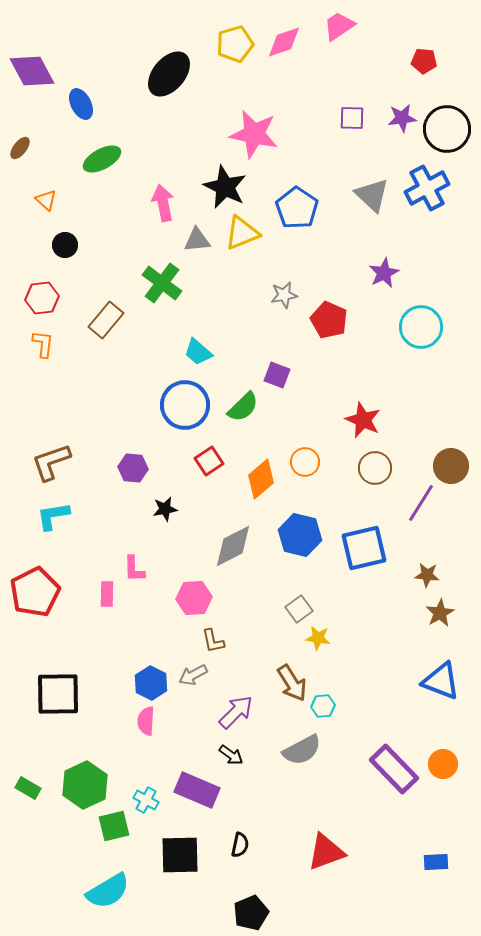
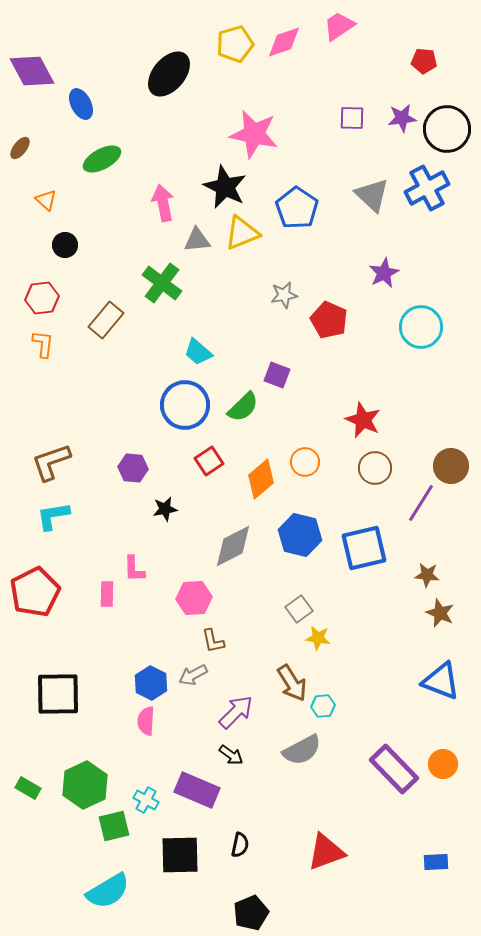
brown star at (440, 613): rotated 20 degrees counterclockwise
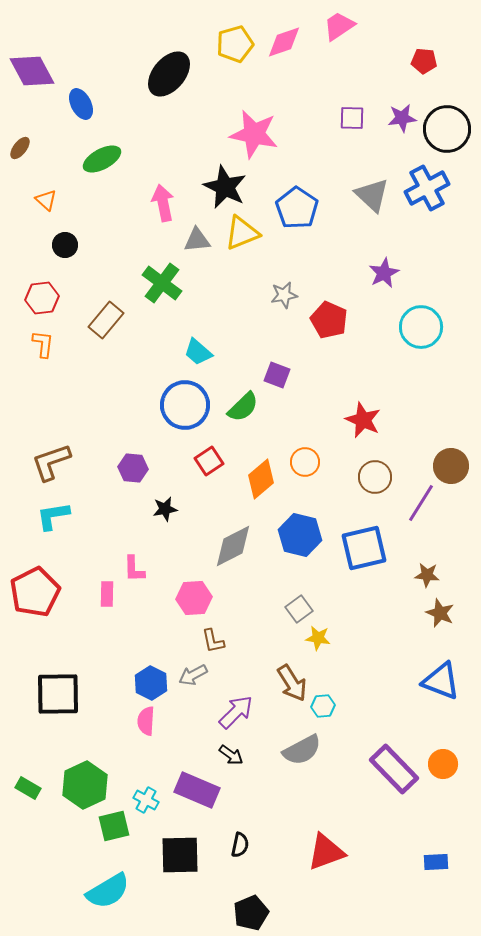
brown circle at (375, 468): moved 9 px down
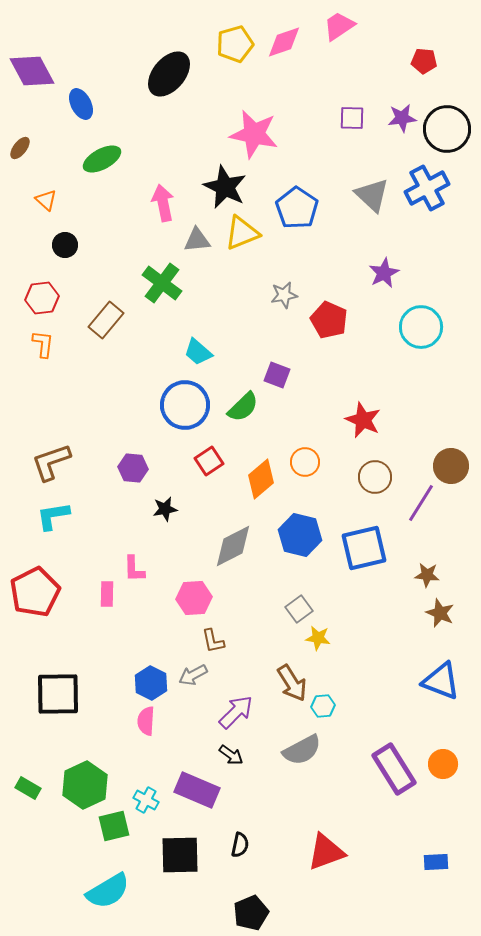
purple rectangle at (394, 769): rotated 12 degrees clockwise
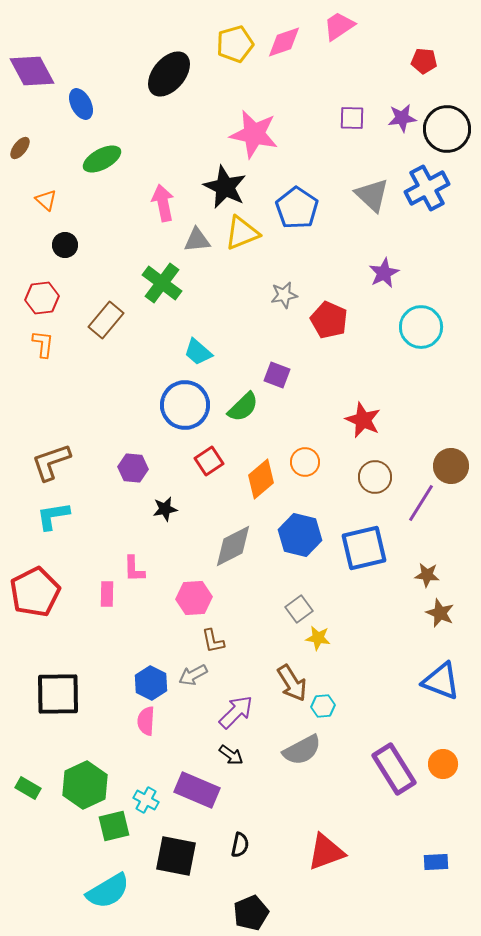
black square at (180, 855): moved 4 px left, 1 px down; rotated 12 degrees clockwise
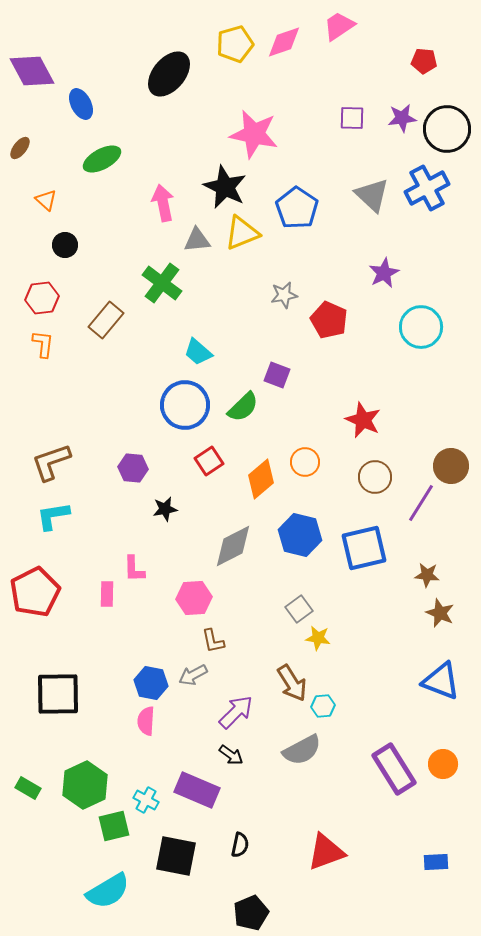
blue hexagon at (151, 683): rotated 16 degrees counterclockwise
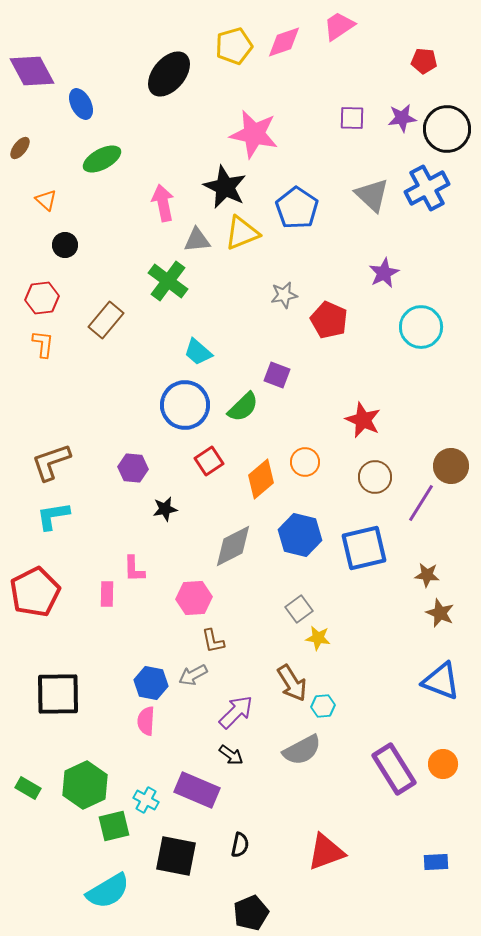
yellow pentagon at (235, 44): moved 1 px left, 2 px down
green cross at (162, 283): moved 6 px right, 2 px up
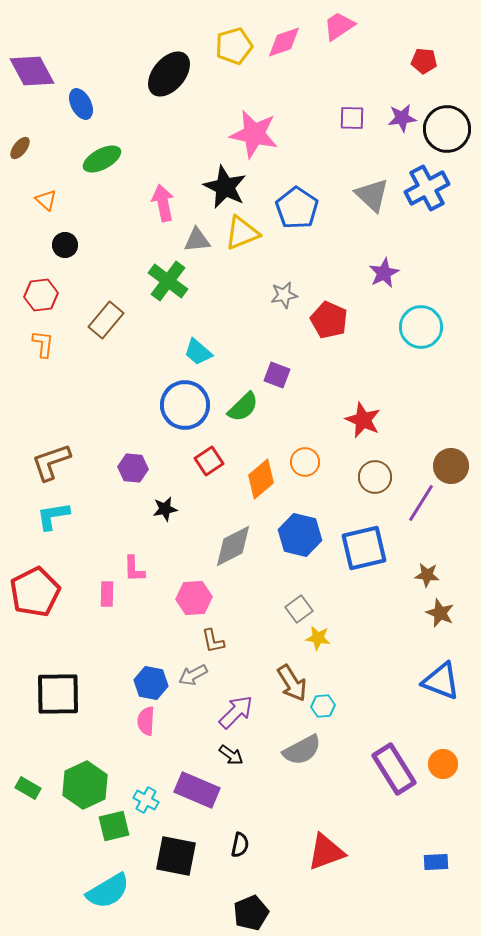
red hexagon at (42, 298): moved 1 px left, 3 px up
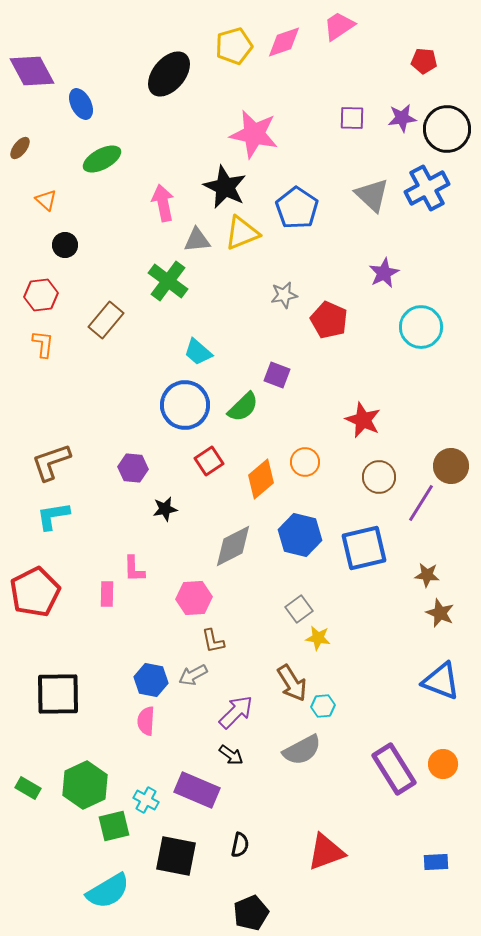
brown circle at (375, 477): moved 4 px right
blue hexagon at (151, 683): moved 3 px up
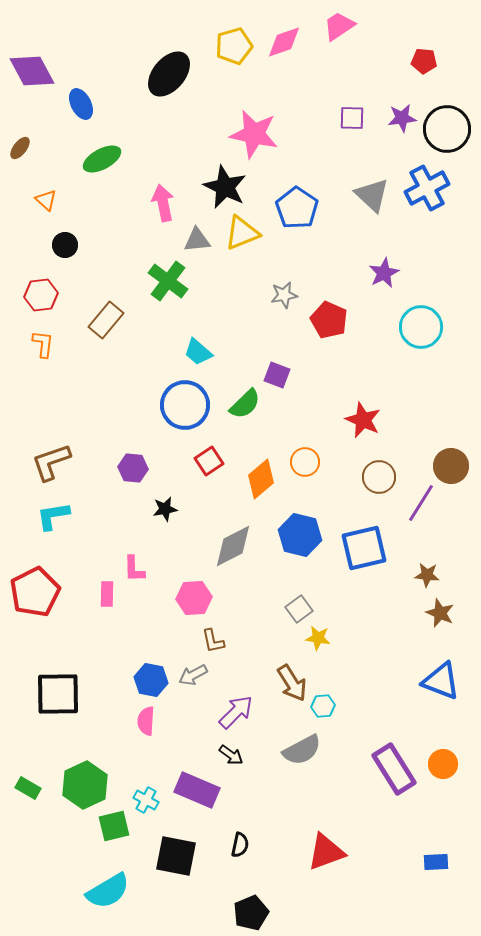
green semicircle at (243, 407): moved 2 px right, 3 px up
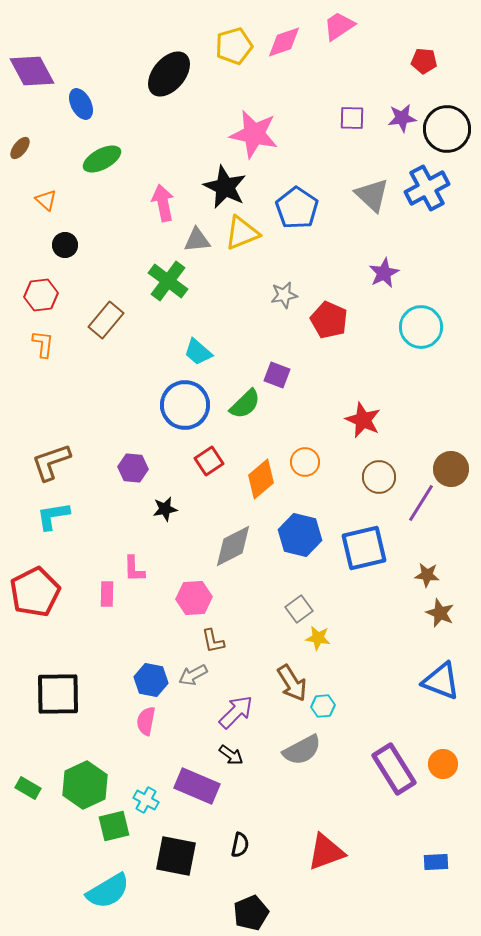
brown circle at (451, 466): moved 3 px down
pink semicircle at (146, 721): rotated 8 degrees clockwise
purple rectangle at (197, 790): moved 4 px up
